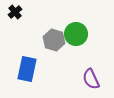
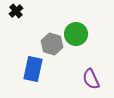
black cross: moved 1 px right, 1 px up
gray hexagon: moved 2 px left, 4 px down
blue rectangle: moved 6 px right
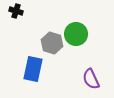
black cross: rotated 32 degrees counterclockwise
gray hexagon: moved 1 px up
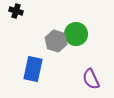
gray hexagon: moved 4 px right, 2 px up
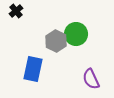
black cross: rotated 32 degrees clockwise
gray hexagon: rotated 10 degrees clockwise
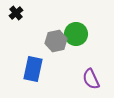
black cross: moved 2 px down
gray hexagon: rotated 20 degrees clockwise
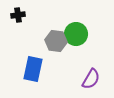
black cross: moved 2 px right, 2 px down; rotated 32 degrees clockwise
gray hexagon: rotated 20 degrees clockwise
purple semicircle: rotated 125 degrees counterclockwise
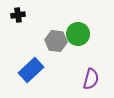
green circle: moved 2 px right
blue rectangle: moved 2 px left, 1 px down; rotated 35 degrees clockwise
purple semicircle: rotated 15 degrees counterclockwise
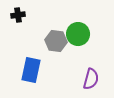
blue rectangle: rotated 35 degrees counterclockwise
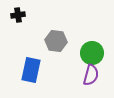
green circle: moved 14 px right, 19 px down
purple semicircle: moved 4 px up
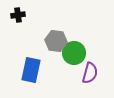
green circle: moved 18 px left
purple semicircle: moved 1 px left, 2 px up
